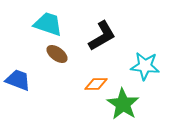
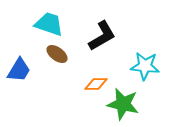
cyan trapezoid: moved 1 px right
blue trapezoid: moved 1 px right, 10 px up; rotated 100 degrees clockwise
green star: rotated 20 degrees counterclockwise
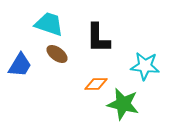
black L-shape: moved 4 px left, 2 px down; rotated 120 degrees clockwise
blue trapezoid: moved 1 px right, 5 px up
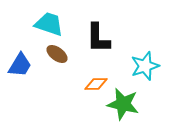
cyan star: rotated 24 degrees counterclockwise
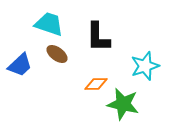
black L-shape: moved 1 px up
blue trapezoid: rotated 16 degrees clockwise
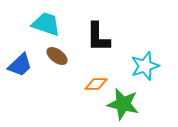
cyan trapezoid: moved 3 px left
brown ellipse: moved 2 px down
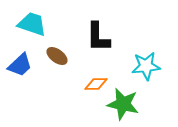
cyan trapezoid: moved 14 px left
cyan star: moved 1 px right; rotated 12 degrees clockwise
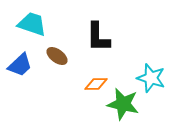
cyan star: moved 5 px right, 12 px down; rotated 24 degrees clockwise
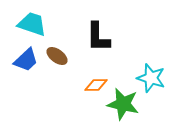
blue trapezoid: moved 6 px right, 5 px up
orange diamond: moved 1 px down
